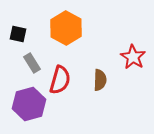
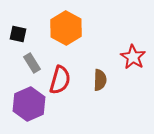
purple hexagon: rotated 8 degrees counterclockwise
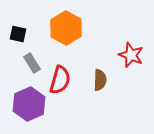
red star: moved 2 px left, 2 px up; rotated 10 degrees counterclockwise
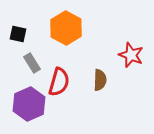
red semicircle: moved 1 px left, 2 px down
